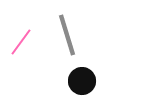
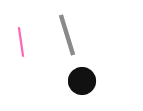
pink line: rotated 44 degrees counterclockwise
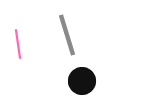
pink line: moved 3 px left, 2 px down
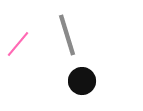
pink line: rotated 48 degrees clockwise
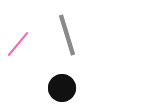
black circle: moved 20 px left, 7 px down
